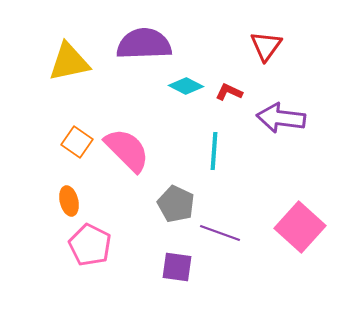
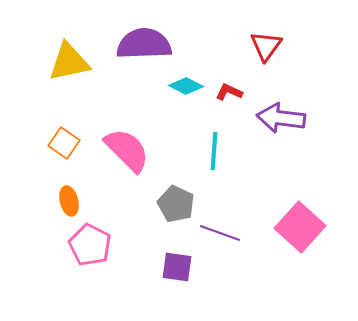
orange square: moved 13 px left, 1 px down
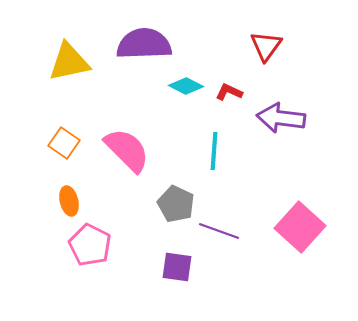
purple line: moved 1 px left, 2 px up
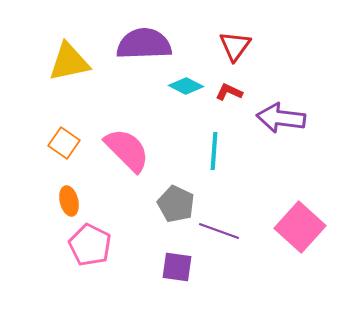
red triangle: moved 31 px left
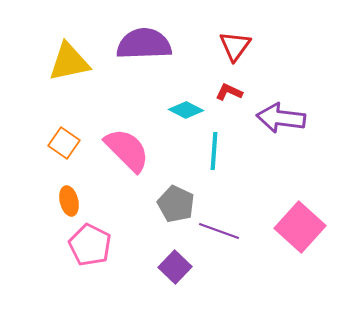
cyan diamond: moved 24 px down
purple square: moved 2 px left; rotated 36 degrees clockwise
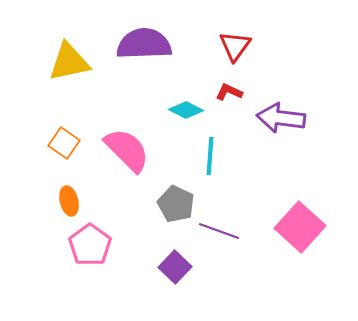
cyan line: moved 4 px left, 5 px down
pink pentagon: rotated 9 degrees clockwise
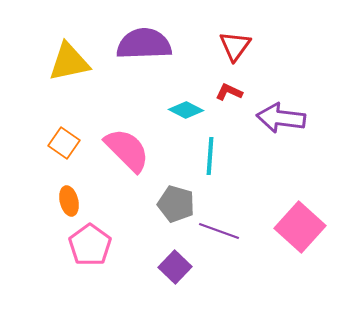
gray pentagon: rotated 9 degrees counterclockwise
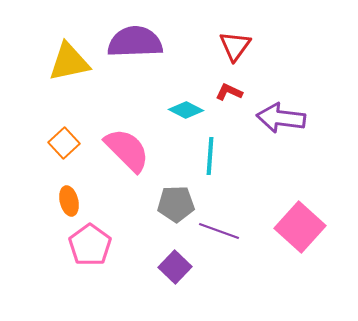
purple semicircle: moved 9 px left, 2 px up
orange square: rotated 12 degrees clockwise
gray pentagon: rotated 18 degrees counterclockwise
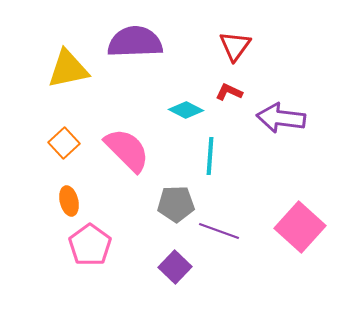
yellow triangle: moved 1 px left, 7 px down
